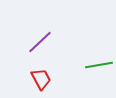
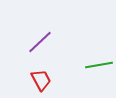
red trapezoid: moved 1 px down
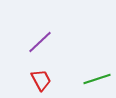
green line: moved 2 px left, 14 px down; rotated 8 degrees counterclockwise
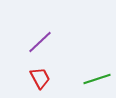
red trapezoid: moved 1 px left, 2 px up
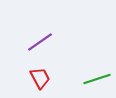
purple line: rotated 8 degrees clockwise
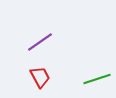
red trapezoid: moved 1 px up
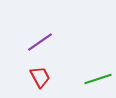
green line: moved 1 px right
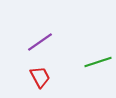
green line: moved 17 px up
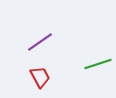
green line: moved 2 px down
